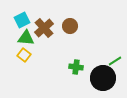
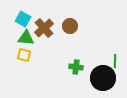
cyan square: moved 1 px right, 1 px up; rotated 35 degrees counterclockwise
yellow square: rotated 24 degrees counterclockwise
green line: rotated 56 degrees counterclockwise
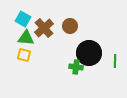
black circle: moved 14 px left, 25 px up
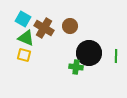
brown cross: rotated 18 degrees counterclockwise
green triangle: rotated 18 degrees clockwise
green line: moved 1 px right, 5 px up
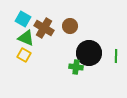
yellow square: rotated 16 degrees clockwise
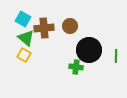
brown cross: rotated 36 degrees counterclockwise
green triangle: rotated 18 degrees clockwise
black circle: moved 3 px up
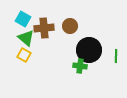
green cross: moved 4 px right, 1 px up
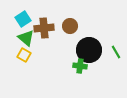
cyan square: rotated 28 degrees clockwise
green line: moved 4 px up; rotated 32 degrees counterclockwise
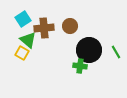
green triangle: moved 2 px right, 2 px down
yellow square: moved 2 px left, 2 px up
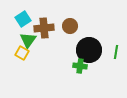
green triangle: rotated 24 degrees clockwise
green line: rotated 40 degrees clockwise
